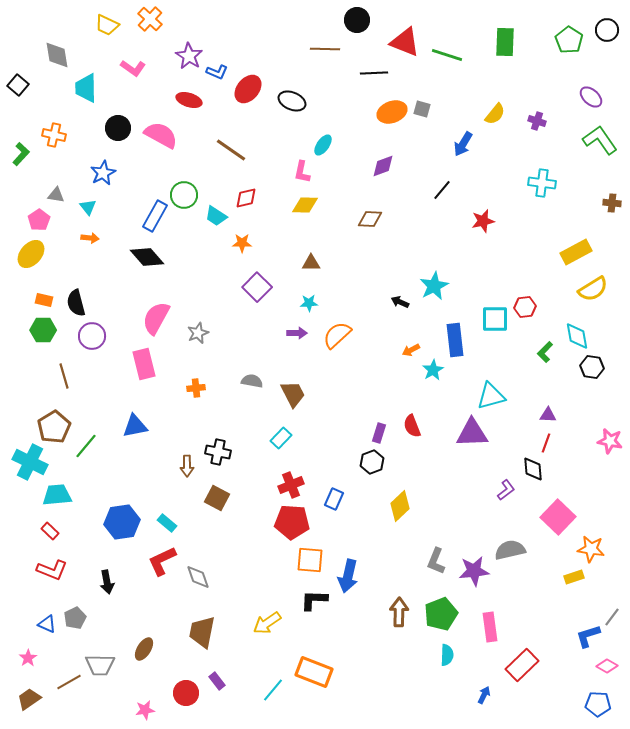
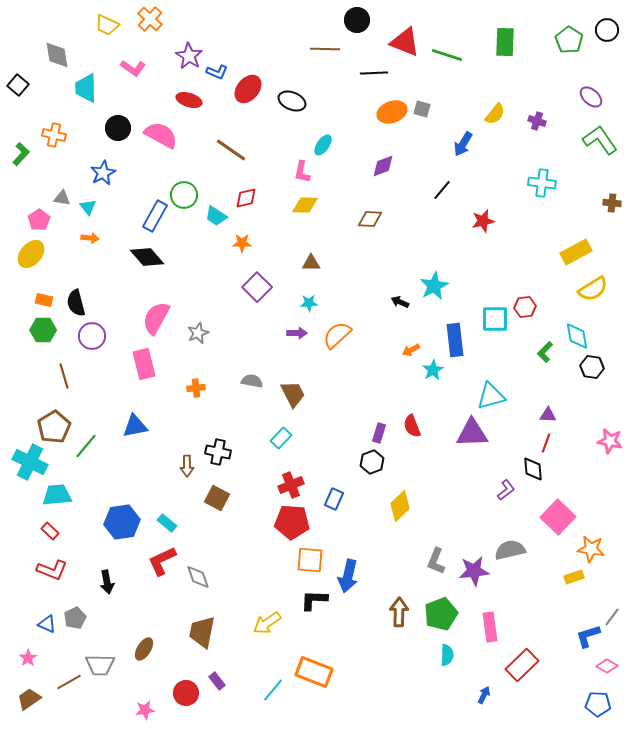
gray triangle at (56, 195): moved 6 px right, 3 px down
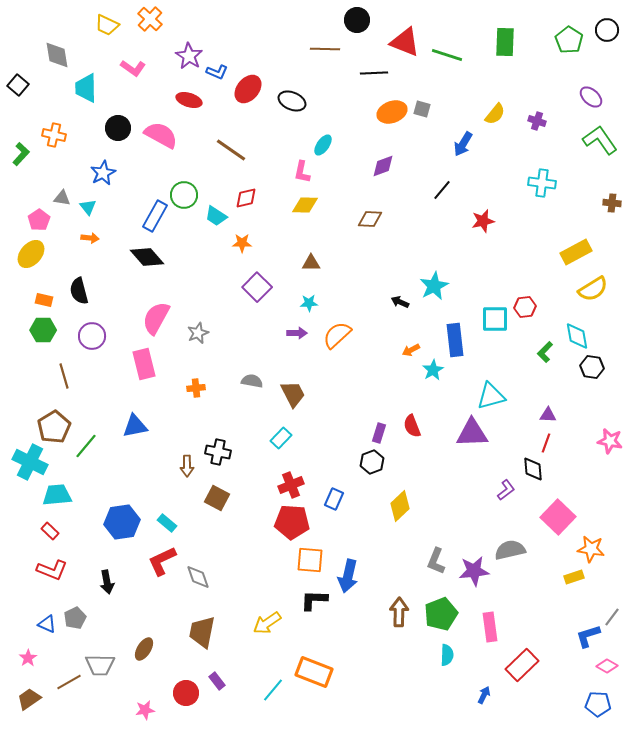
black semicircle at (76, 303): moved 3 px right, 12 px up
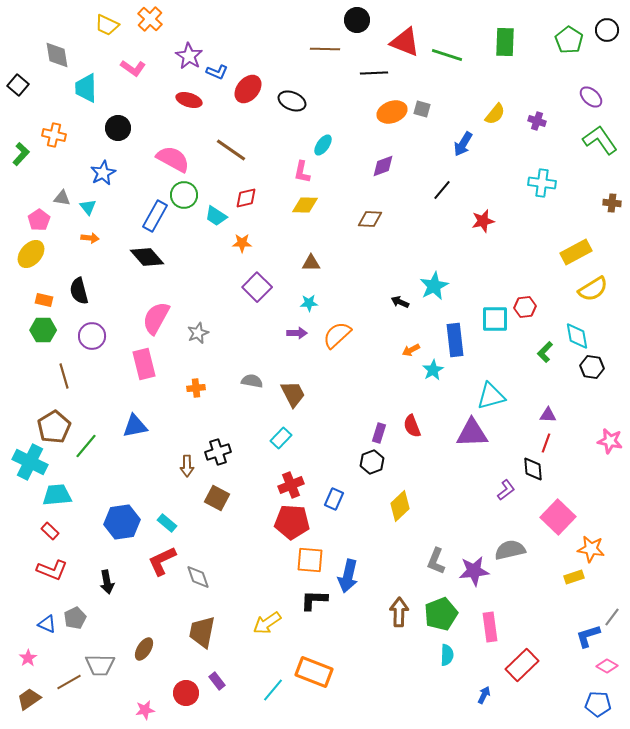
pink semicircle at (161, 135): moved 12 px right, 24 px down
black cross at (218, 452): rotated 30 degrees counterclockwise
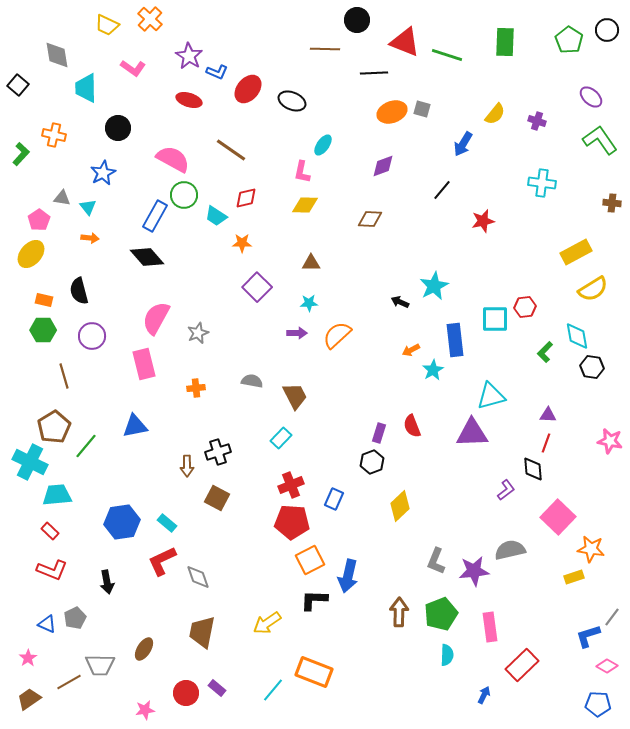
brown trapezoid at (293, 394): moved 2 px right, 2 px down
orange square at (310, 560): rotated 32 degrees counterclockwise
purple rectangle at (217, 681): moved 7 px down; rotated 12 degrees counterclockwise
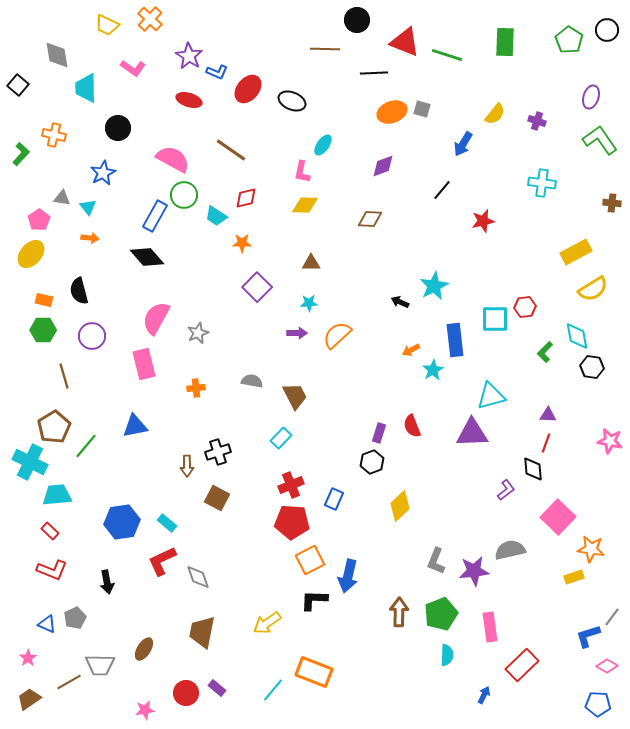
purple ellipse at (591, 97): rotated 65 degrees clockwise
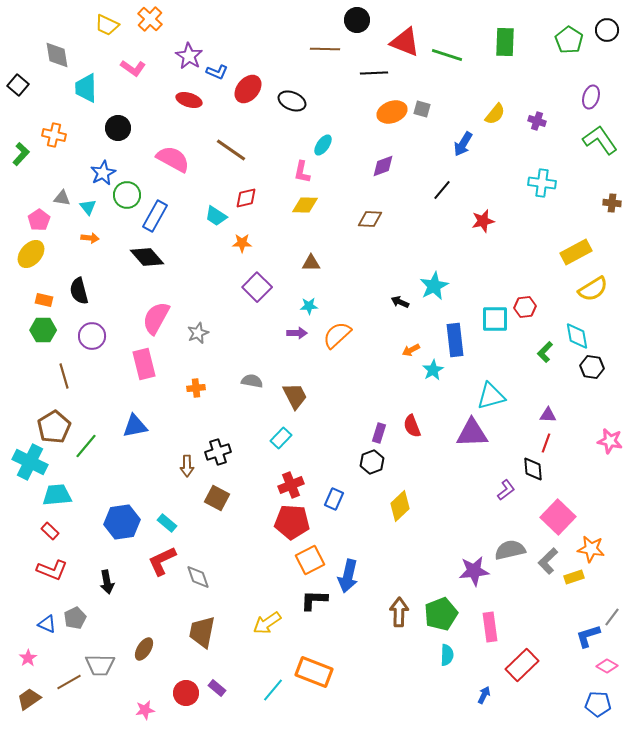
green circle at (184, 195): moved 57 px left
cyan star at (309, 303): moved 3 px down
gray L-shape at (436, 561): moved 112 px right; rotated 24 degrees clockwise
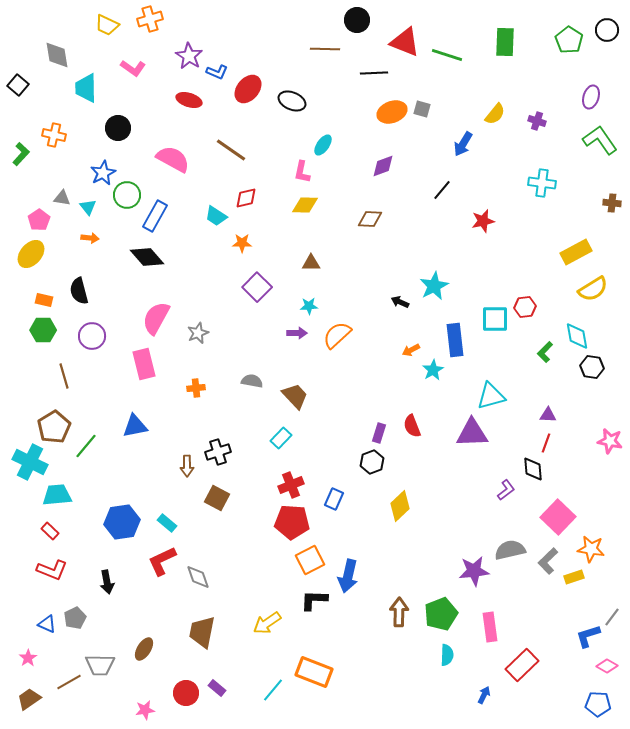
orange cross at (150, 19): rotated 30 degrees clockwise
brown trapezoid at (295, 396): rotated 16 degrees counterclockwise
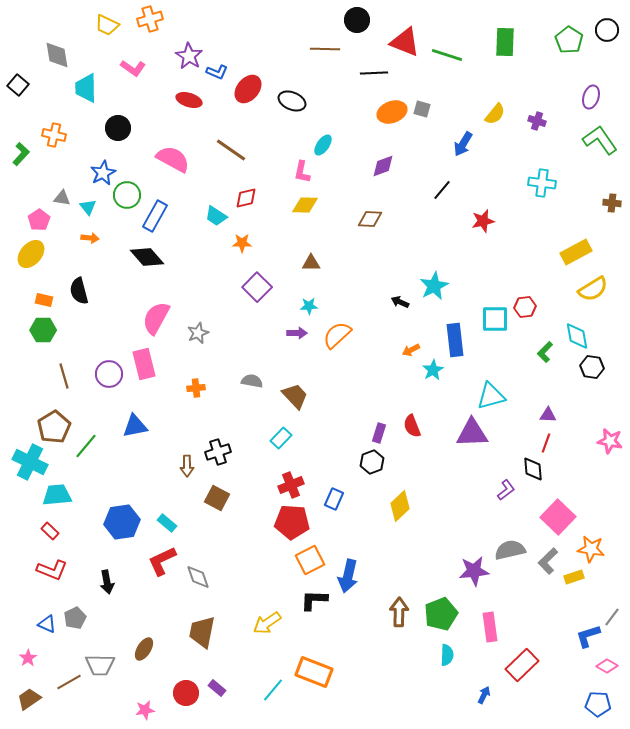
purple circle at (92, 336): moved 17 px right, 38 px down
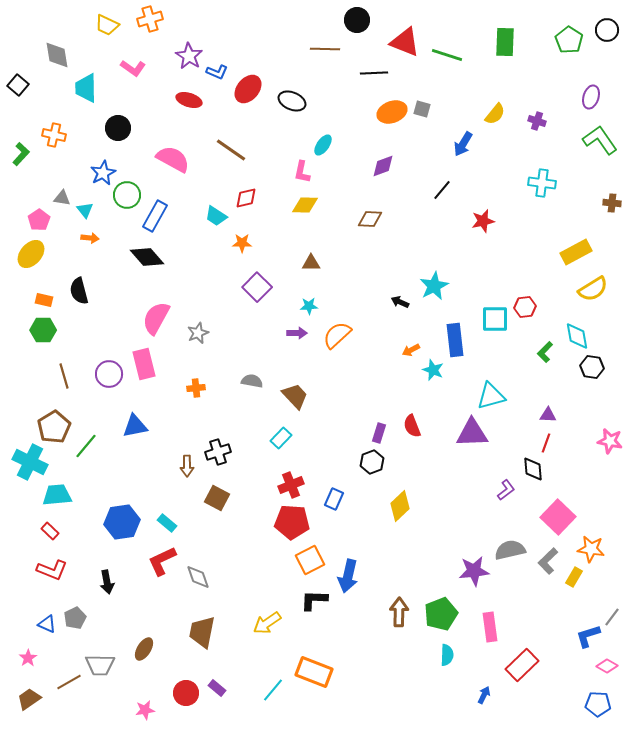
cyan triangle at (88, 207): moved 3 px left, 3 px down
cyan star at (433, 370): rotated 20 degrees counterclockwise
yellow rectangle at (574, 577): rotated 42 degrees counterclockwise
